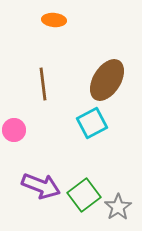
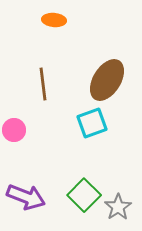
cyan square: rotated 8 degrees clockwise
purple arrow: moved 15 px left, 11 px down
green square: rotated 8 degrees counterclockwise
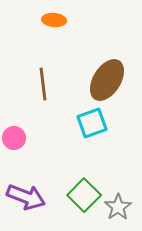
pink circle: moved 8 px down
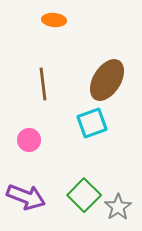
pink circle: moved 15 px right, 2 px down
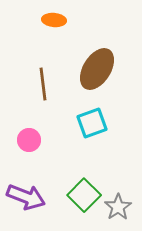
brown ellipse: moved 10 px left, 11 px up
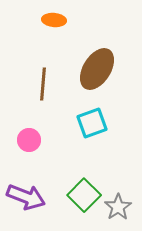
brown line: rotated 12 degrees clockwise
